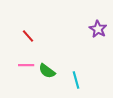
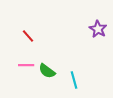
cyan line: moved 2 px left
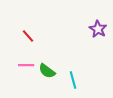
cyan line: moved 1 px left
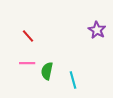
purple star: moved 1 px left, 1 px down
pink line: moved 1 px right, 2 px up
green semicircle: rotated 66 degrees clockwise
